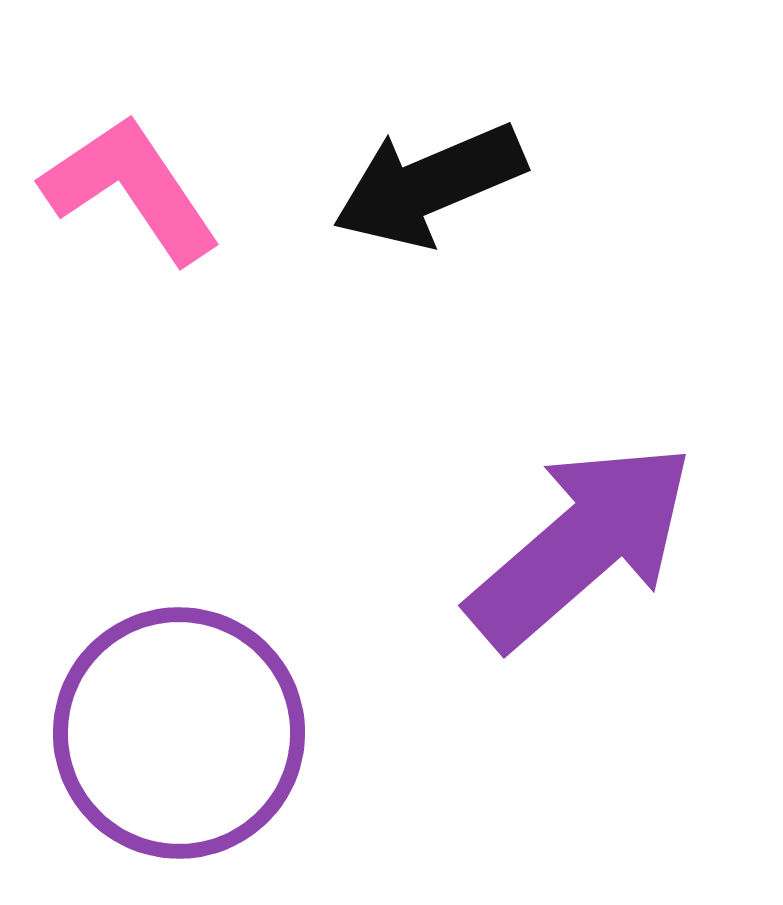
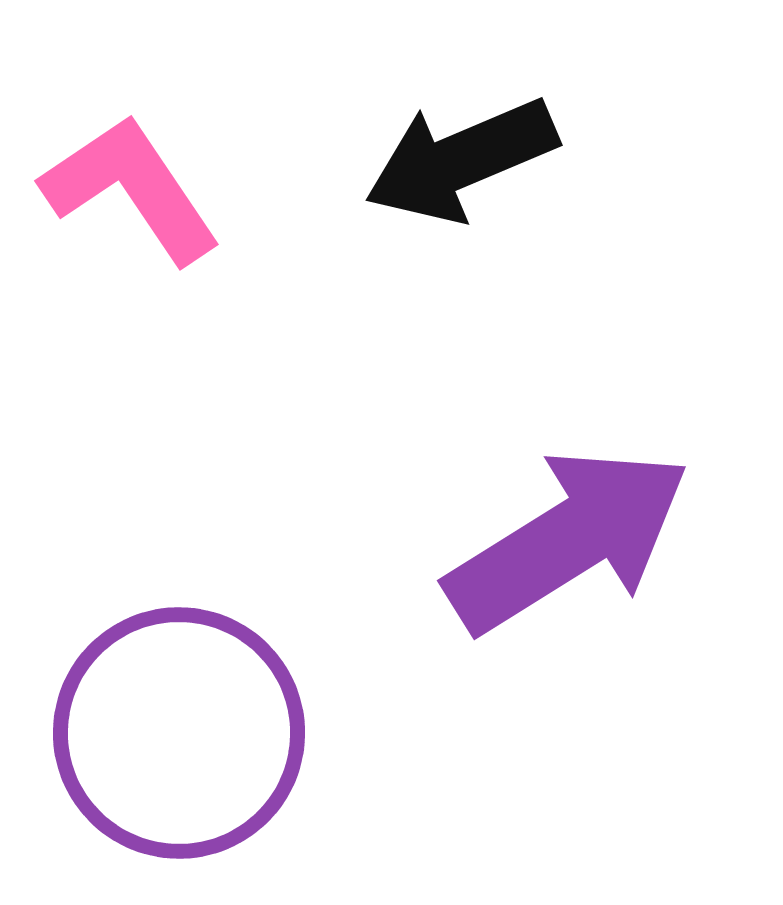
black arrow: moved 32 px right, 25 px up
purple arrow: moved 13 px left, 5 px up; rotated 9 degrees clockwise
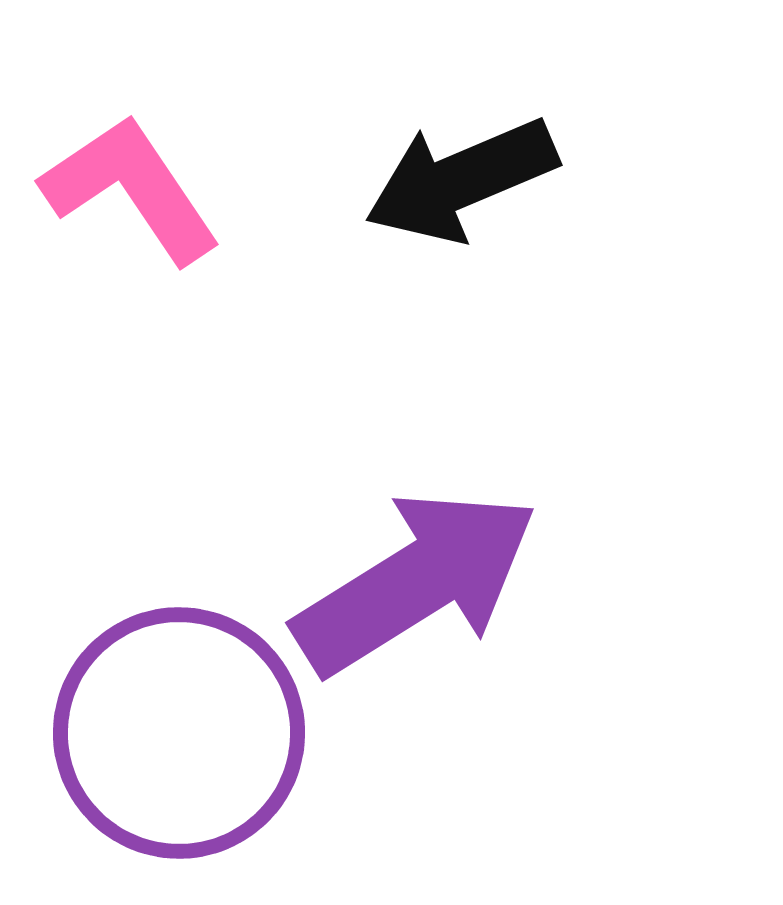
black arrow: moved 20 px down
purple arrow: moved 152 px left, 42 px down
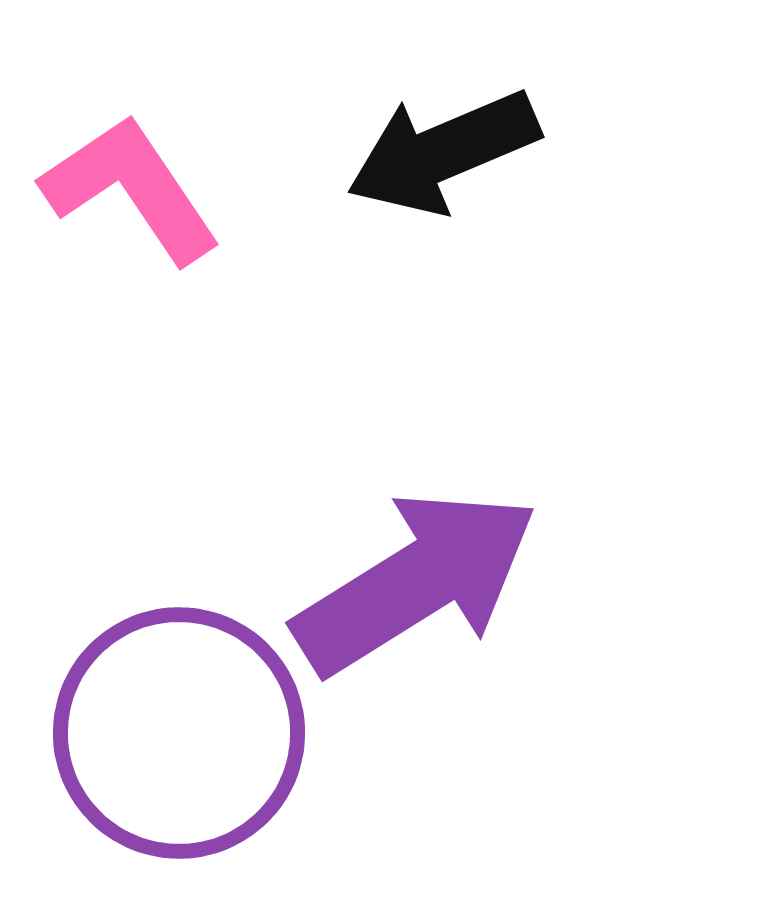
black arrow: moved 18 px left, 28 px up
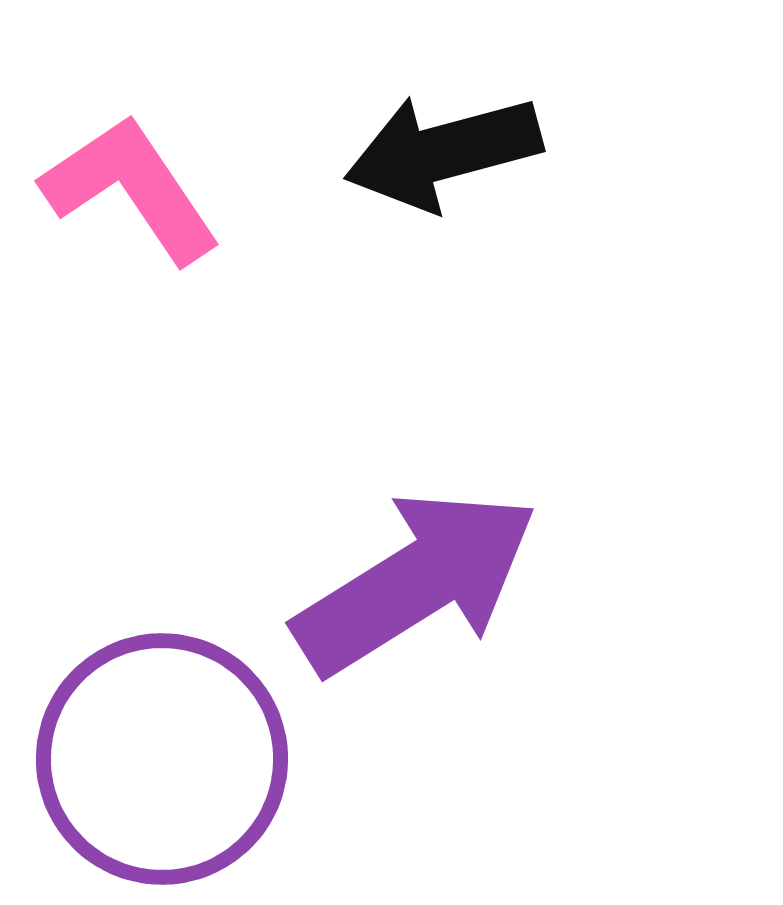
black arrow: rotated 8 degrees clockwise
purple circle: moved 17 px left, 26 px down
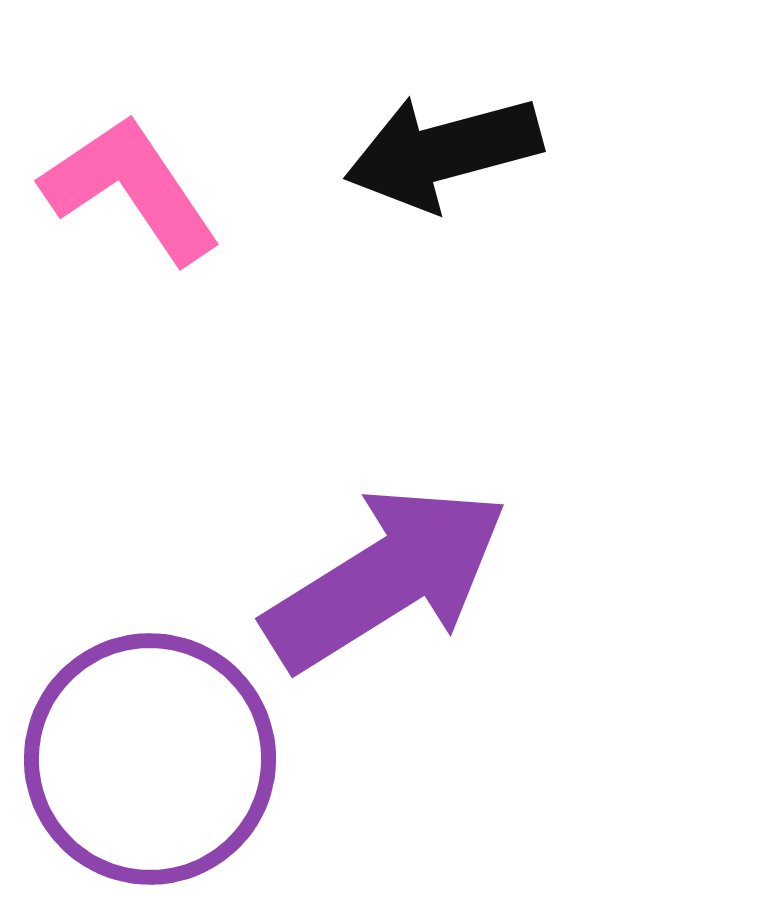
purple arrow: moved 30 px left, 4 px up
purple circle: moved 12 px left
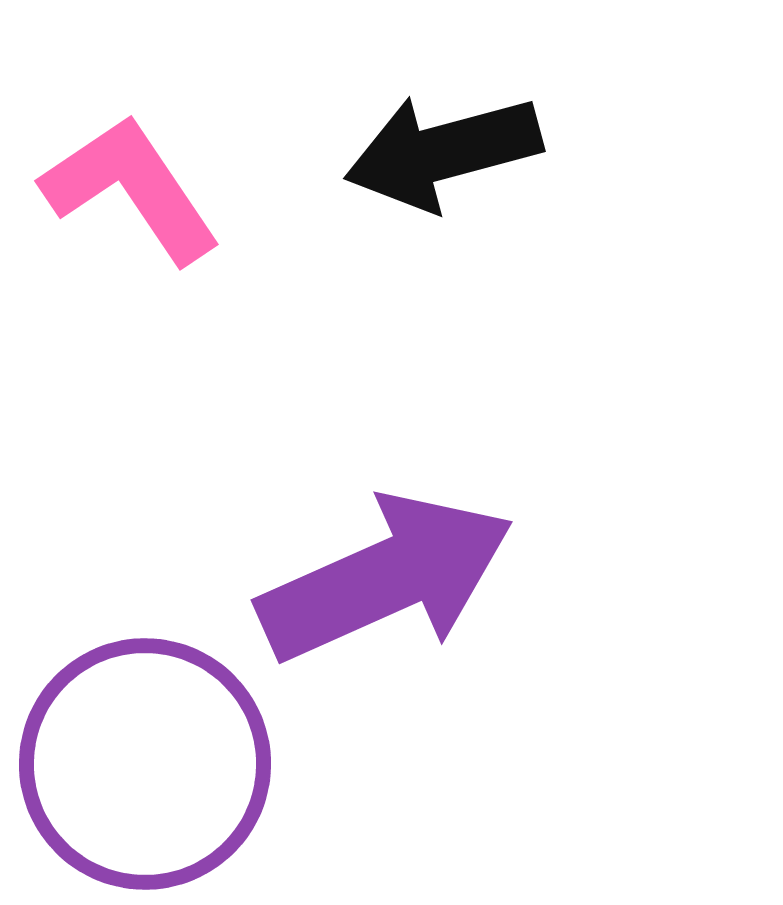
purple arrow: rotated 8 degrees clockwise
purple circle: moved 5 px left, 5 px down
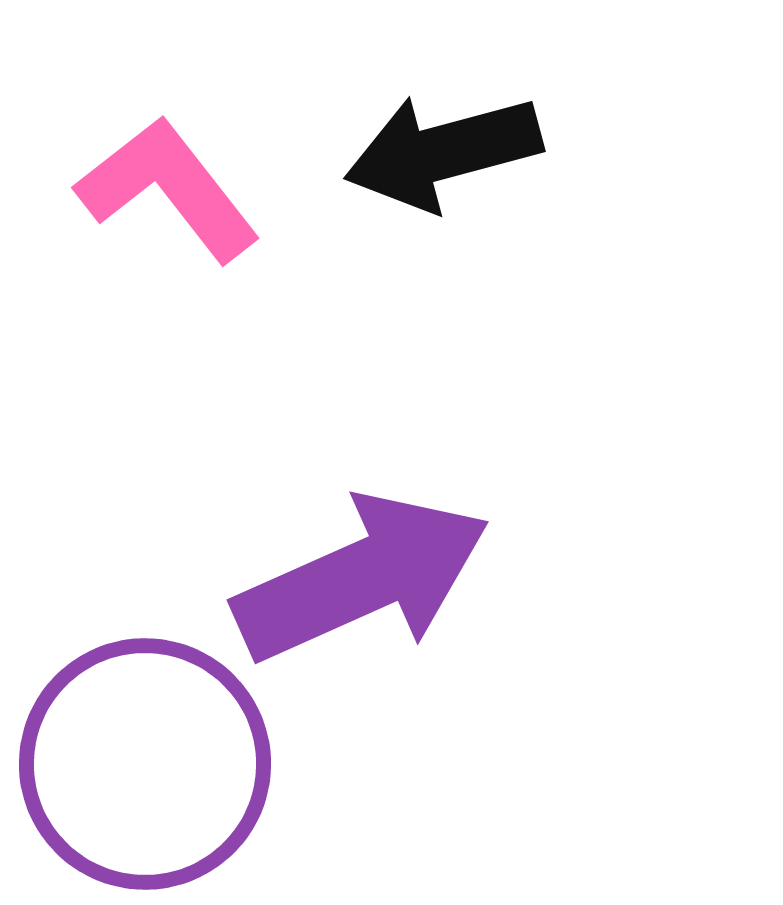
pink L-shape: moved 37 px right; rotated 4 degrees counterclockwise
purple arrow: moved 24 px left
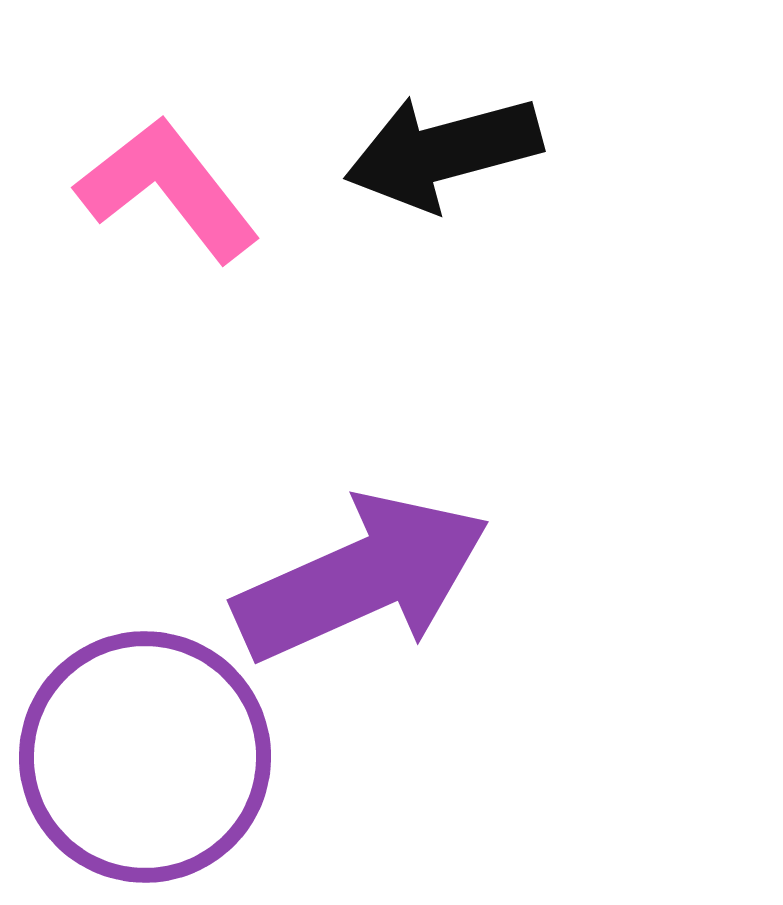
purple circle: moved 7 px up
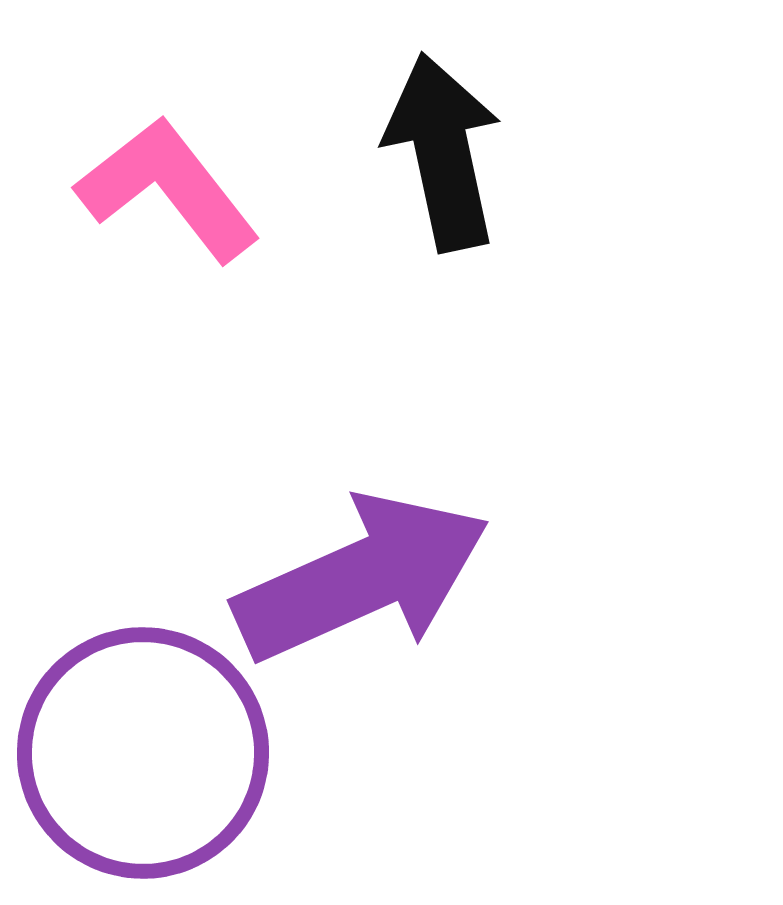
black arrow: rotated 93 degrees clockwise
purple circle: moved 2 px left, 4 px up
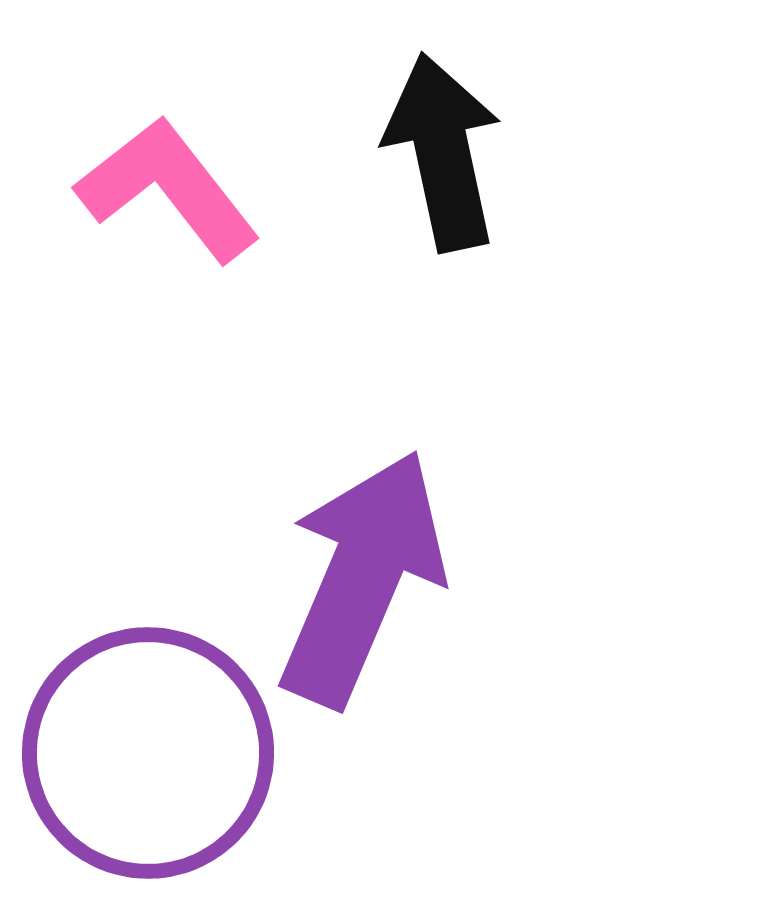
purple arrow: rotated 43 degrees counterclockwise
purple circle: moved 5 px right
